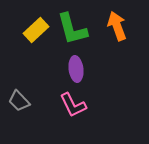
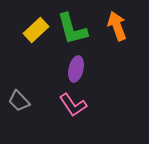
purple ellipse: rotated 20 degrees clockwise
pink L-shape: rotated 8 degrees counterclockwise
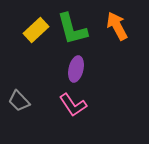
orange arrow: rotated 8 degrees counterclockwise
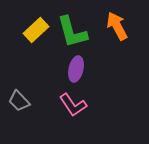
green L-shape: moved 3 px down
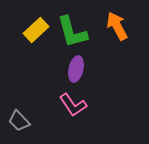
gray trapezoid: moved 20 px down
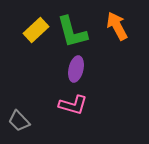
pink L-shape: rotated 40 degrees counterclockwise
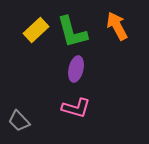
pink L-shape: moved 3 px right, 3 px down
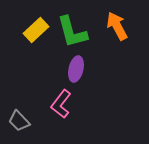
pink L-shape: moved 15 px left, 4 px up; rotated 112 degrees clockwise
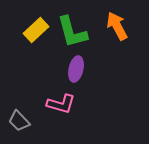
pink L-shape: rotated 112 degrees counterclockwise
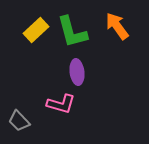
orange arrow: rotated 8 degrees counterclockwise
purple ellipse: moved 1 px right, 3 px down; rotated 20 degrees counterclockwise
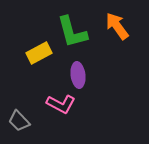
yellow rectangle: moved 3 px right, 23 px down; rotated 15 degrees clockwise
purple ellipse: moved 1 px right, 3 px down
pink L-shape: rotated 12 degrees clockwise
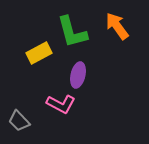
purple ellipse: rotated 20 degrees clockwise
